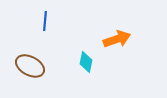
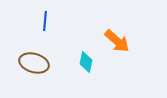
orange arrow: moved 2 px down; rotated 60 degrees clockwise
brown ellipse: moved 4 px right, 3 px up; rotated 12 degrees counterclockwise
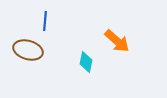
brown ellipse: moved 6 px left, 13 px up
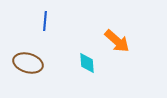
brown ellipse: moved 13 px down
cyan diamond: moved 1 px right, 1 px down; rotated 15 degrees counterclockwise
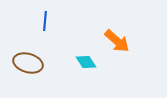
cyan diamond: moved 1 px left, 1 px up; rotated 30 degrees counterclockwise
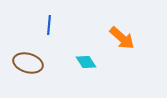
blue line: moved 4 px right, 4 px down
orange arrow: moved 5 px right, 3 px up
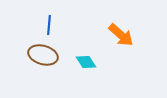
orange arrow: moved 1 px left, 3 px up
brown ellipse: moved 15 px right, 8 px up
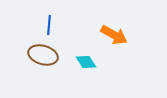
orange arrow: moved 7 px left; rotated 12 degrees counterclockwise
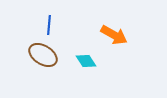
brown ellipse: rotated 16 degrees clockwise
cyan diamond: moved 1 px up
